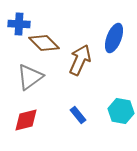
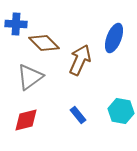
blue cross: moved 3 px left
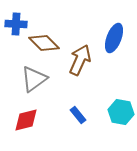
gray triangle: moved 4 px right, 2 px down
cyan hexagon: moved 1 px down
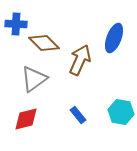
red diamond: moved 1 px up
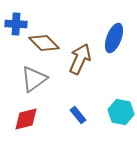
brown arrow: moved 1 px up
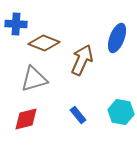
blue ellipse: moved 3 px right
brown diamond: rotated 24 degrees counterclockwise
brown arrow: moved 2 px right, 1 px down
gray triangle: rotated 20 degrees clockwise
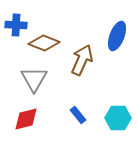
blue cross: moved 1 px down
blue ellipse: moved 2 px up
gray triangle: rotated 44 degrees counterclockwise
cyan hexagon: moved 3 px left, 6 px down; rotated 10 degrees counterclockwise
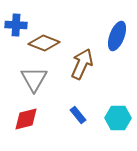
brown arrow: moved 4 px down
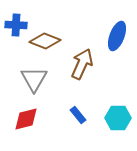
brown diamond: moved 1 px right, 2 px up
